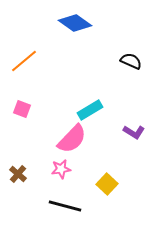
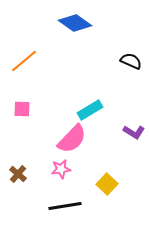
pink square: rotated 18 degrees counterclockwise
black line: rotated 24 degrees counterclockwise
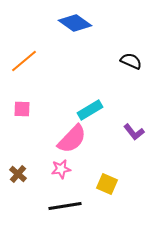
purple L-shape: rotated 20 degrees clockwise
yellow square: rotated 20 degrees counterclockwise
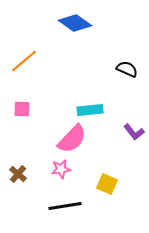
black semicircle: moved 4 px left, 8 px down
cyan rectangle: rotated 25 degrees clockwise
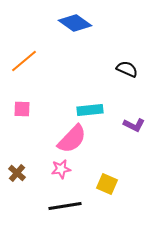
purple L-shape: moved 7 px up; rotated 25 degrees counterclockwise
brown cross: moved 1 px left, 1 px up
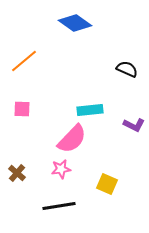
black line: moved 6 px left
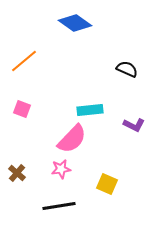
pink square: rotated 18 degrees clockwise
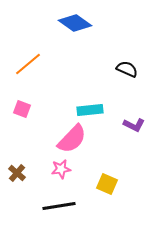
orange line: moved 4 px right, 3 px down
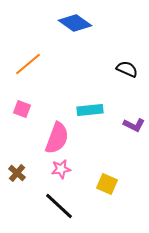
pink semicircle: moved 15 px left, 1 px up; rotated 24 degrees counterclockwise
black line: rotated 52 degrees clockwise
